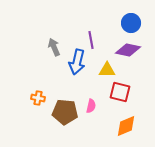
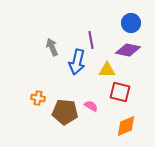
gray arrow: moved 2 px left
pink semicircle: rotated 72 degrees counterclockwise
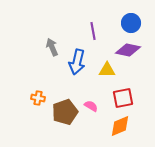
purple line: moved 2 px right, 9 px up
red square: moved 3 px right, 6 px down; rotated 25 degrees counterclockwise
brown pentagon: rotated 25 degrees counterclockwise
orange diamond: moved 6 px left
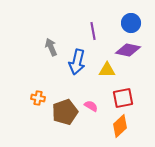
gray arrow: moved 1 px left
orange diamond: rotated 20 degrees counterclockwise
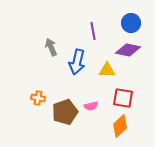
red square: rotated 20 degrees clockwise
pink semicircle: rotated 136 degrees clockwise
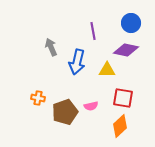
purple diamond: moved 2 px left
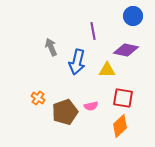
blue circle: moved 2 px right, 7 px up
orange cross: rotated 24 degrees clockwise
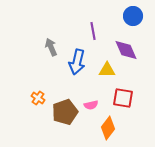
purple diamond: rotated 55 degrees clockwise
pink semicircle: moved 1 px up
orange diamond: moved 12 px left, 2 px down; rotated 10 degrees counterclockwise
